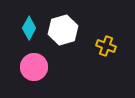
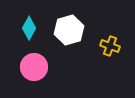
white hexagon: moved 6 px right
yellow cross: moved 4 px right
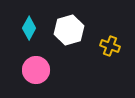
pink circle: moved 2 px right, 3 px down
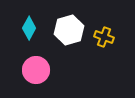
yellow cross: moved 6 px left, 9 px up
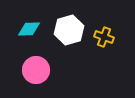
cyan diamond: moved 1 px down; rotated 60 degrees clockwise
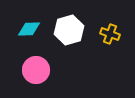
yellow cross: moved 6 px right, 3 px up
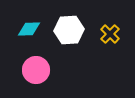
white hexagon: rotated 12 degrees clockwise
yellow cross: rotated 24 degrees clockwise
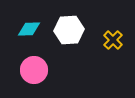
yellow cross: moved 3 px right, 6 px down
pink circle: moved 2 px left
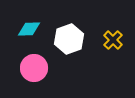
white hexagon: moved 9 px down; rotated 16 degrees counterclockwise
pink circle: moved 2 px up
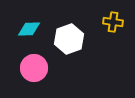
yellow cross: moved 18 px up; rotated 36 degrees counterclockwise
